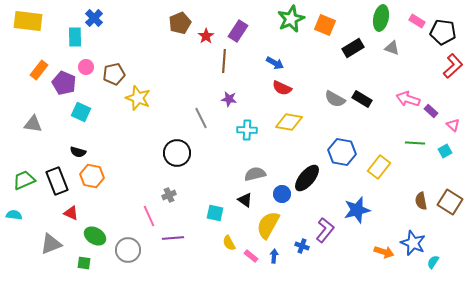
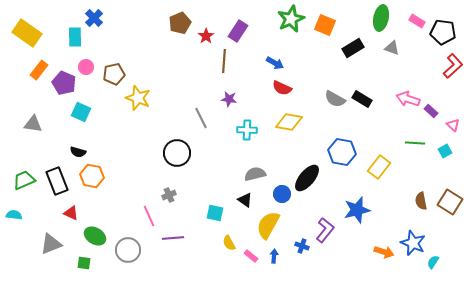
yellow rectangle at (28, 21): moved 1 px left, 12 px down; rotated 28 degrees clockwise
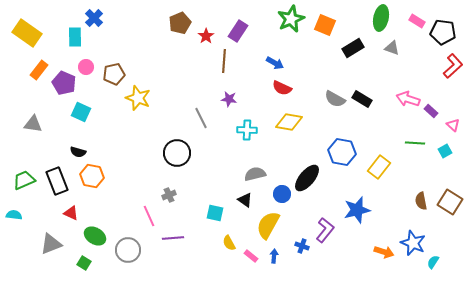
green square at (84, 263): rotated 24 degrees clockwise
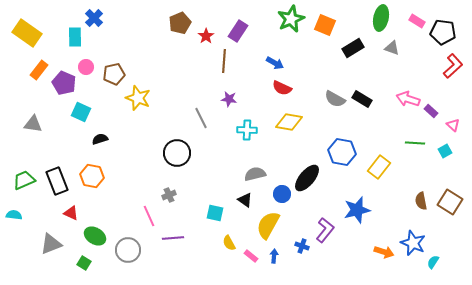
black semicircle at (78, 152): moved 22 px right, 13 px up; rotated 147 degrees clockwise
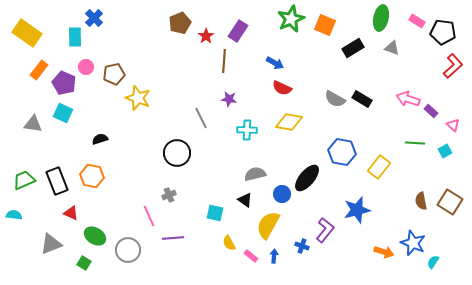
cyan square at (81, 112): moved 18 px left, 1 px down
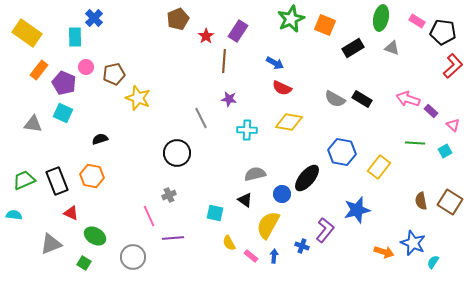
brown pentagon at (180, 23): moved 2 px left, 4 px up
gray circle at (128, 250): moved 5 px right, 7 px down
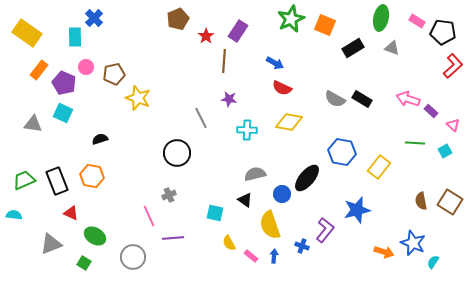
yellow semicircle at (268, 225): moved 2 px right; rotated 48 degrees counterclockwise
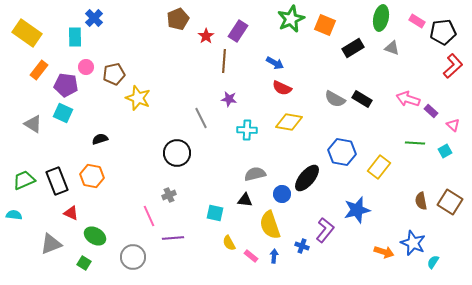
black pentagon at (443, 32): rotated 15 degrees counterclockwise
purple pentagon at (64, 83): moved 2 px right, 2 px down; rotated 15 degrees counterclockwise
gray triangle at (33, 124): rotated 24 degrees clockwise
black triangle at (245, 200): rotated 28 degrees counterclockwise
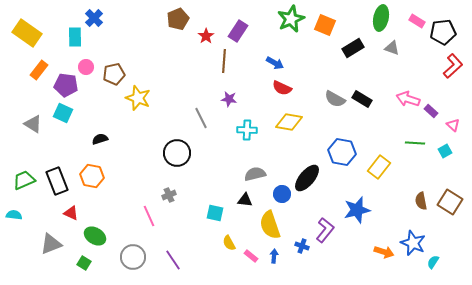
purple line at (173, 238): moved 22 px down; rotated 60 degrees clockwise
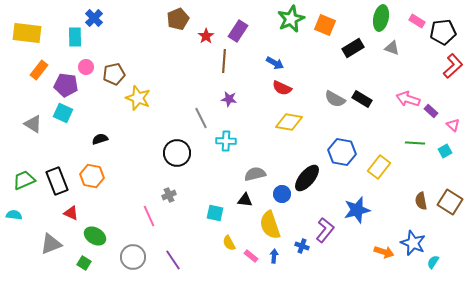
yellow rectangle at (27, 33): rotated 28 degrees counterclockwise
cyan cross at (247, 130): moved 21 px left, 11 px down
